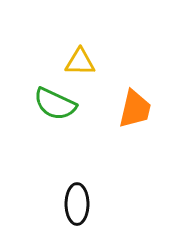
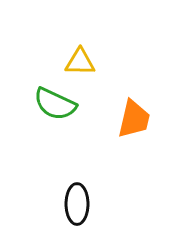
orange trapezoid: moved 1 px left, 10 px down
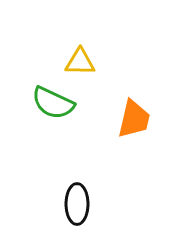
green semicircle: moved 2 px left, 1 px up
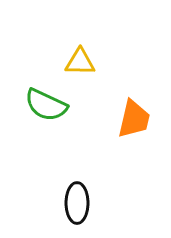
green semicircle: moved 7 px left, 2 px down
black ellipse: moved 1 px up
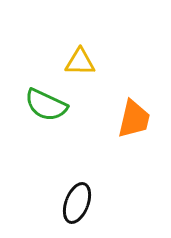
black ellipse: rotated 21 degrees clockwise
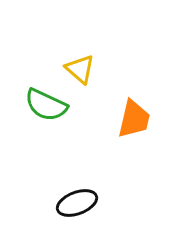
yellow triangle: moved 7 px down; rotated 40 degrees clockwise
black ellipse: rotated 48 degrees clockwise
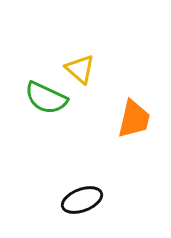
green semicircle: moved 7 px up
black ellipse: moved 5 px right, 3 px up
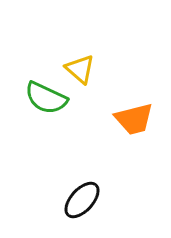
orange trapezoid: rotated 63 degrees clockwise
black ellipse: rotated 27 degrees counterclockwise
